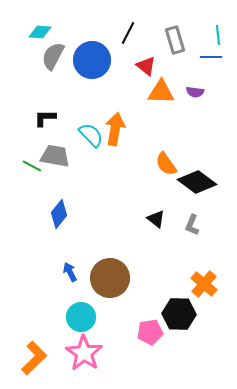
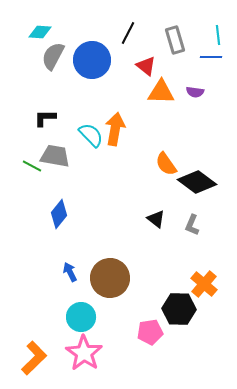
black hexagon: moved 5 px up
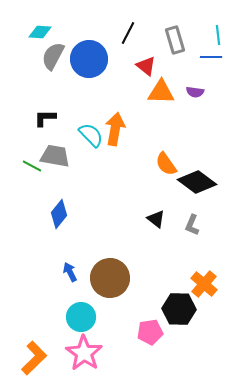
blue circle: moved 3 px left, 1 px up
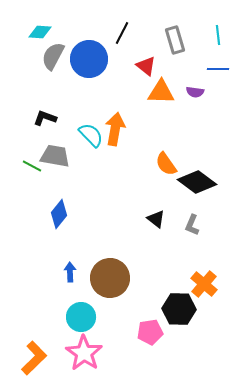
black line: moved 6 px left
blue line: moved 7 px right, 12 px down
black L-shape: rotated 20 degrees clockwise
blue arrow: rotated 24 degrees clockwise
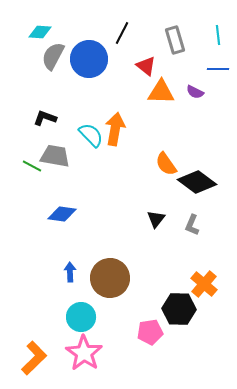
purple semicircle: rotated 18 degrees clockwise
blue diamond: moved 3 px right; rotated 60 degrees clockwise
black triangle: rotated 30 degrees clockwise
